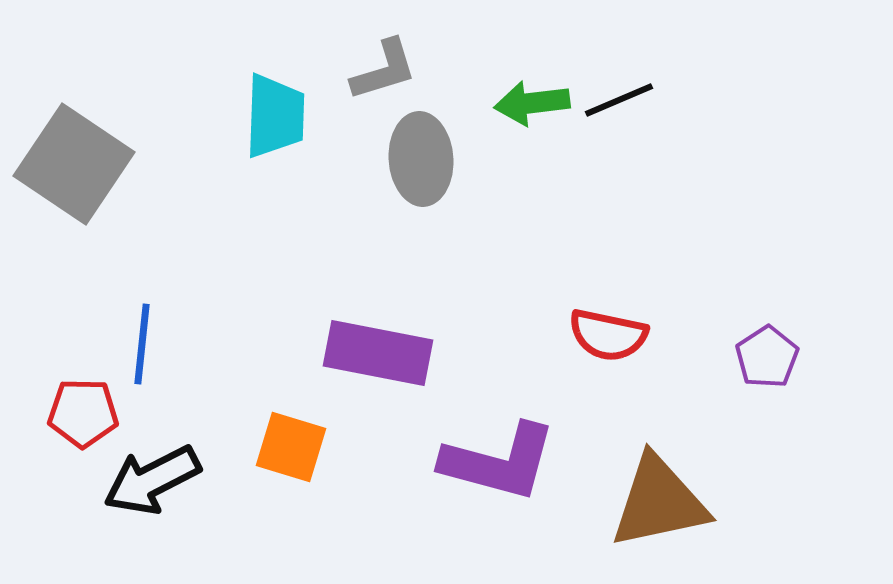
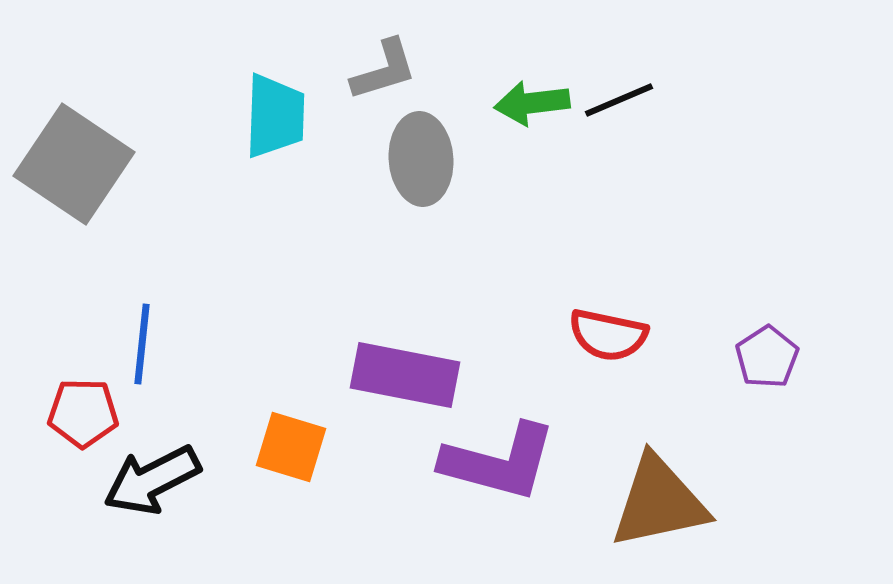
purple rectangle: moved 27 px right, 22 px down
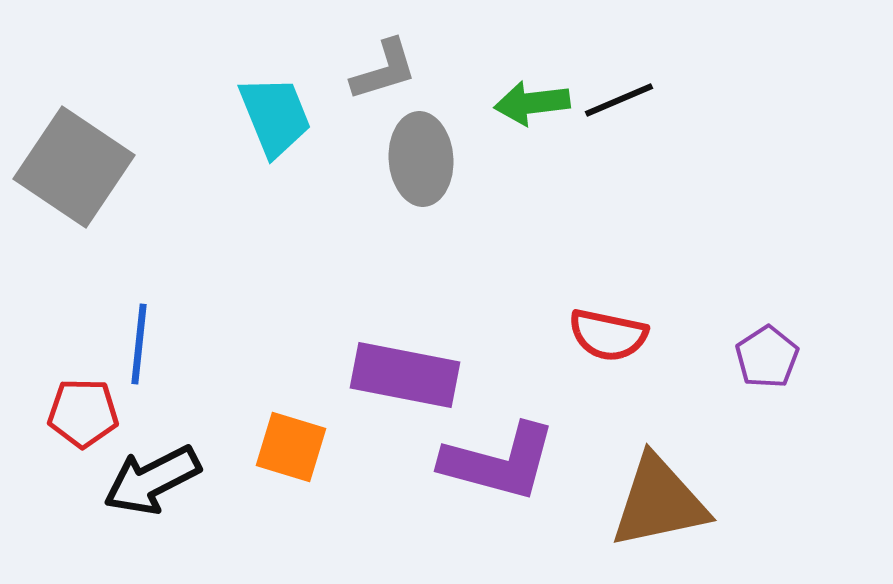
cyan trapezoid: rotated 24 degrees counterclockwise
gray square: moved 3 px down
blue line: moved 3 px left
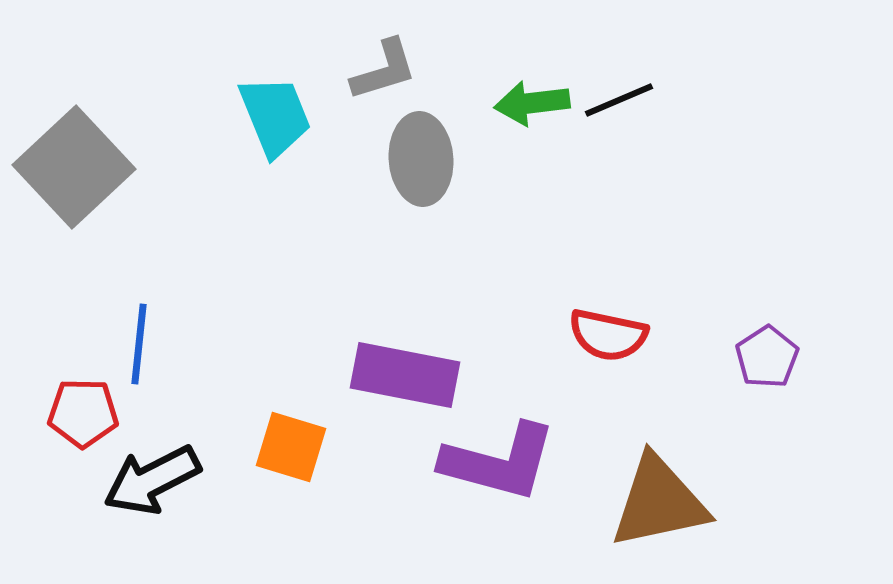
gray square: rotated 13 degrees clockwise
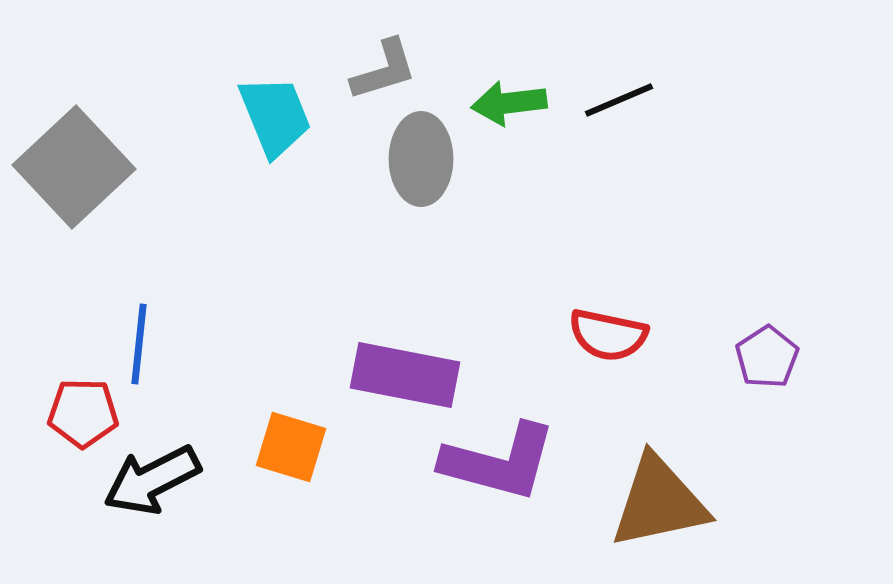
green arrow: moved 23 px left
gray ellipse: rotated 4 degrees clockwise
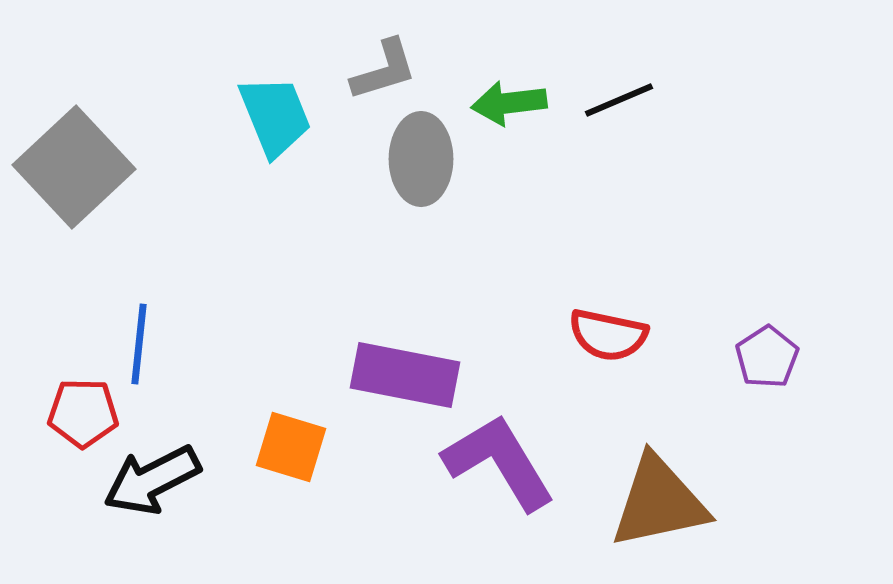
purple L-shape: rotated 136 degrees counterclockwise
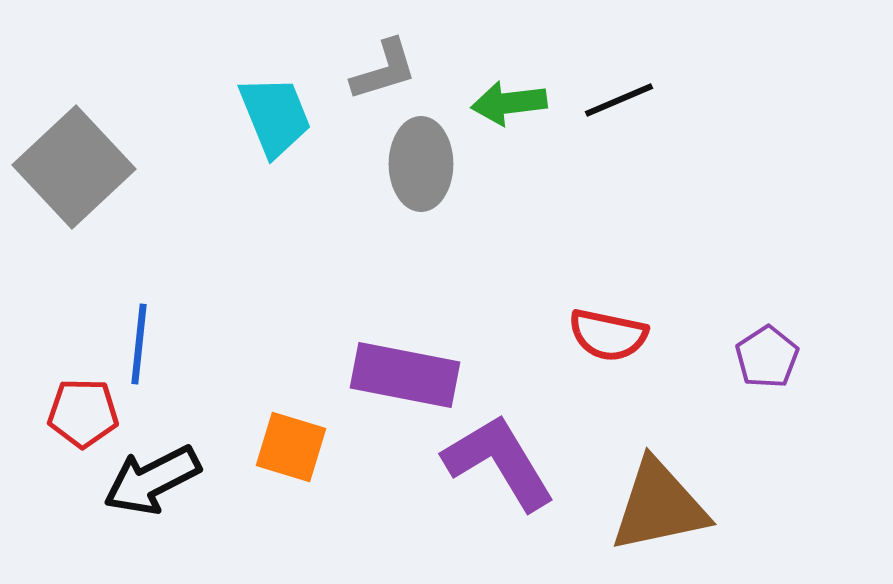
gray ellipse: moved 5 px down
brown triangle: moved 4 px down
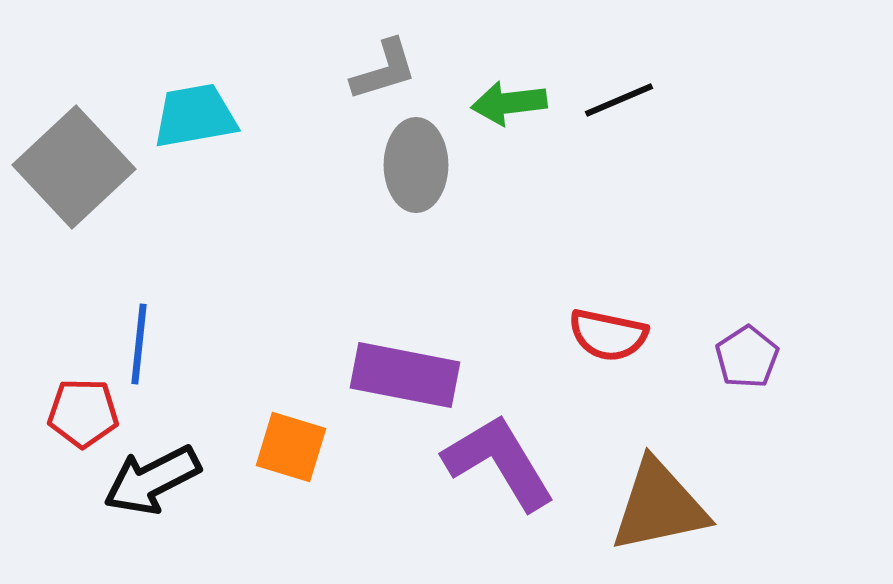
cyan trapezoid: moved 80 px left; rotated 78 degrees counterclockwise
gray ellipse: moved 5 px left, 1 px down
purple pentagon: moved 20 px left
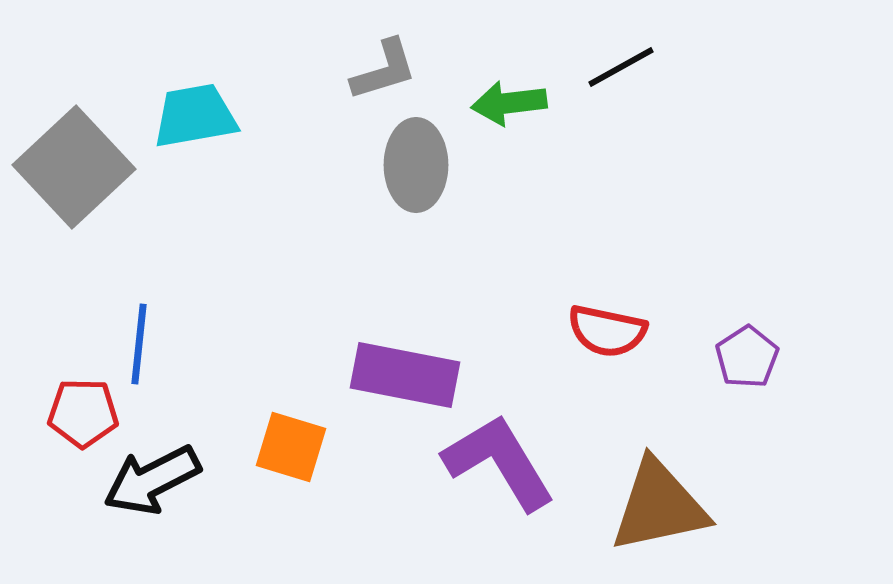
black line: moved 2 px right, 33 px up; rotated 6 degrees counterclockwise
red semicircle: moved 1 px left, 4 px up
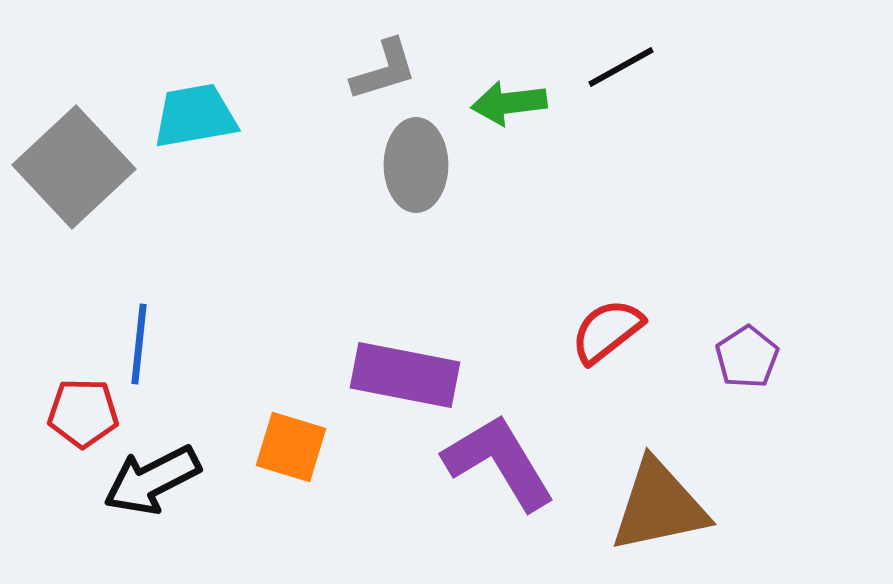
red semicircle: rotated 130 degrees clockwise
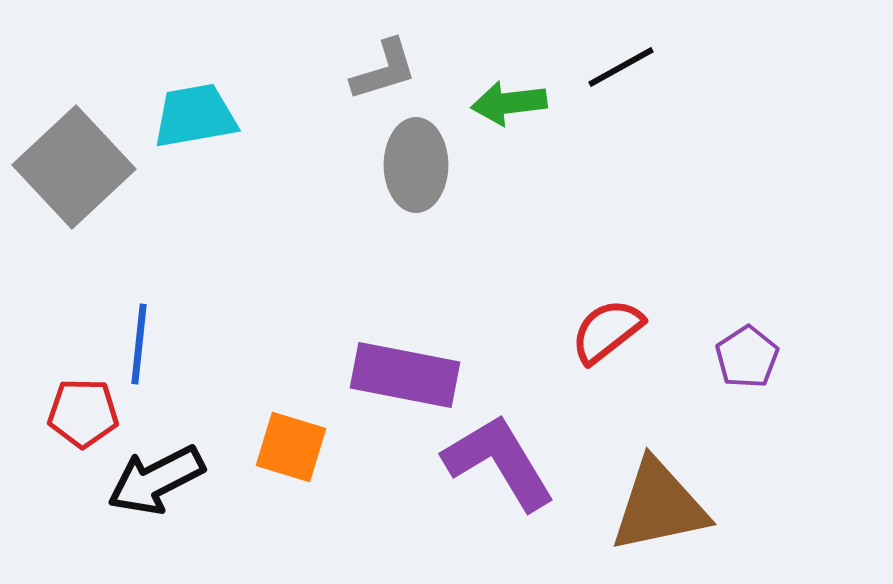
black arrow: moved 4 px right
